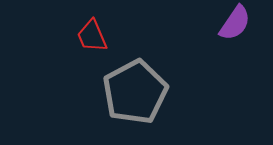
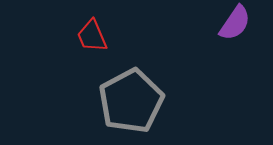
gray pentagon: moved 4 px left, 9 px down
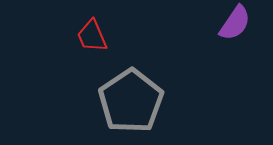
gray pentagon: rotated 6 degrees counterclockwise
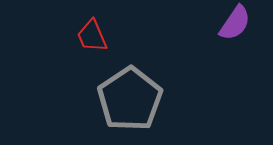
gray pentagon: moved 1 px left, 2 px up
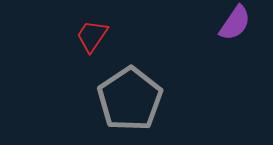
red trapezoid: rotated 57 degrees clockwise
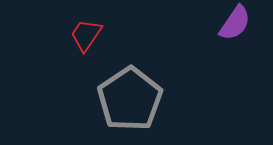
red trapezoid: moved 6 px left, 1 px up
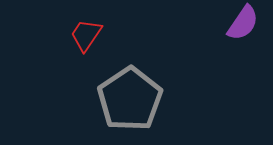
purple semicircle: moved 8 px right
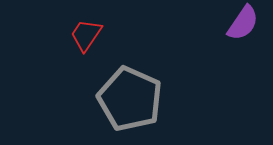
gray pentagon: rotated 14 degrees counterclockwise
